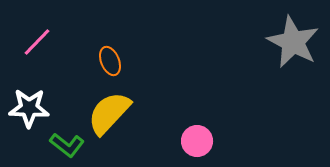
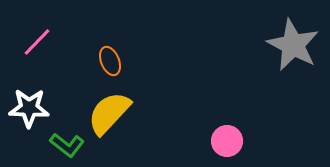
gray star: moved 3 px down
pink circle: moved 30 px right
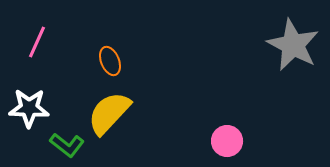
pink line: rotated 20 degrees counterclockwise
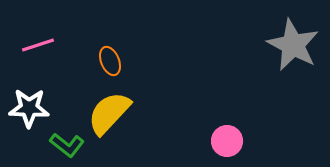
pink line: moved 1 px right, 3 px down; rotated 48 degrees clockwise
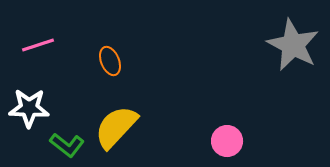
yellow semicircle: moved 7 px right, 14 px down
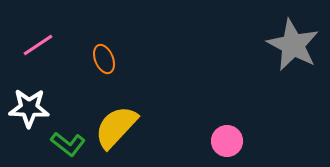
pink line: rotated 16 degrees counterclockwise
orange ellipse: moved 6 px left, 2 px up
green L-shape: moved 1 px right, 1 px up
